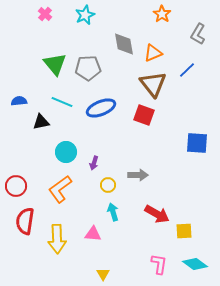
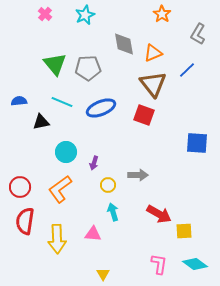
red circle: moved 4 px right, 1 px down
red arrow: moved 2 px right
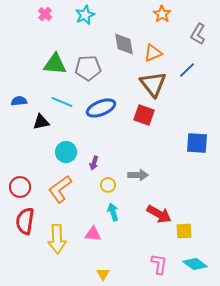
green triangle: rotated 45 degrees counterclockwise
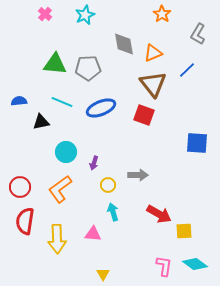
pink L-shape: moved 5 px right, 2 px down
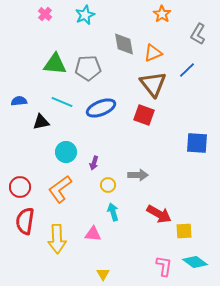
cyan diamond: moved 2 px up
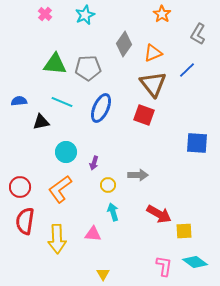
gray diamond: rotated 45 degrees clockwise
blue ellipse: rotated 44 degrees counterclockwise
